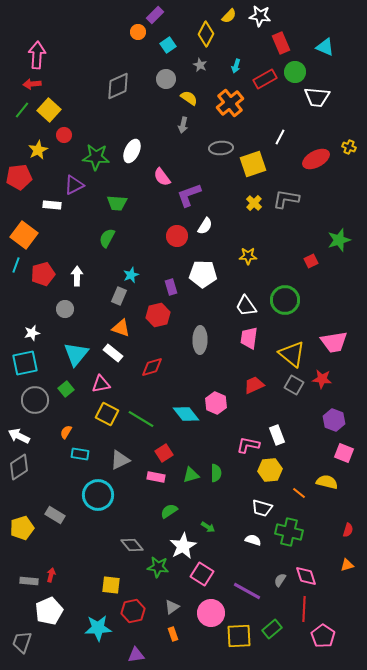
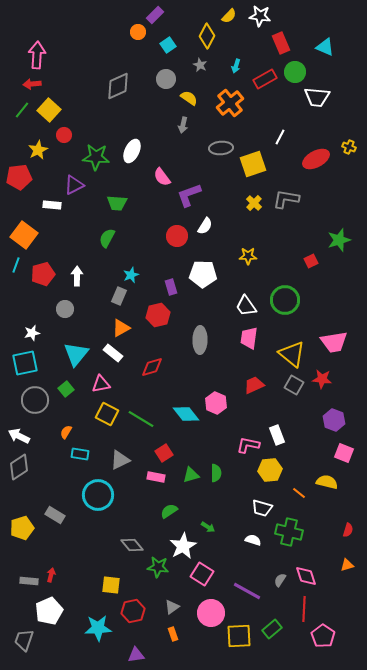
yellow diamond at (206, 34): moved 1 px right, 2 px down
orange triangle at (121, 328): rotated 48 degrees counterclockwise
gray trapezoid at (22, 642): moved 2 px right, 2 px up
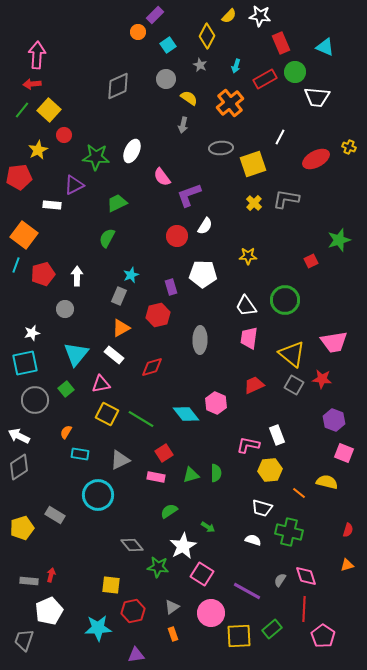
green trapezoid at (117, 203): rotated 150 degrees clockwise
white rectangle at (113, 353): moved 1 px right, 2 px down
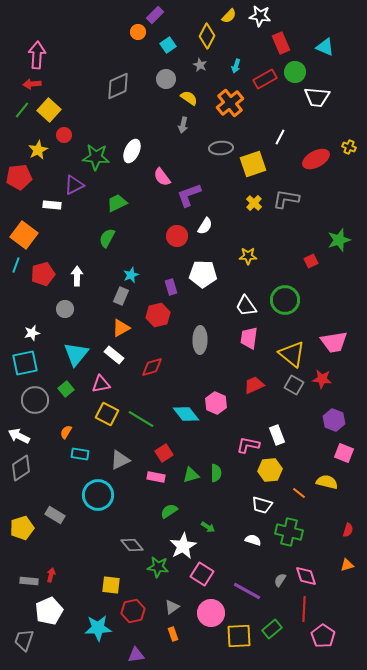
gray rectangle at (119, 296): moved 2 px right
gray diamond at (19, 467): moved 2 px right, 1 px down
white trapezoid at (262, 508): moved 3 px up
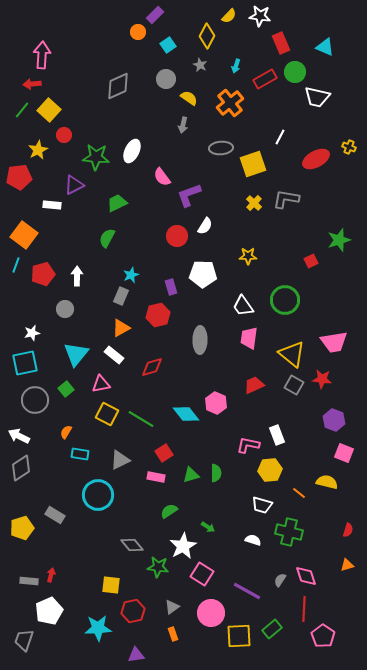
pink arrow at (37, 55): moved 5 px right
white trapezoid at (317, 97): rotated 8 degrees clockwise
white trapezoid at (246, 306): moved 3 px left
